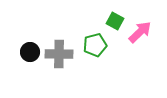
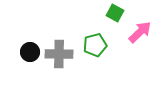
green square: moved 8 px up
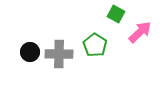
green square: moved 1 px right, 1 px down
green pentagon: rotated 25 degrees counterclockwise
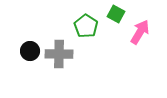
pink arrow: rotated 15 degrees counterclockwise
green pentagon: moved 9 px left, 19 px up
black circle: moved 1 px up
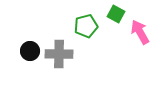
green pentagon: rotated 25 degrees clockwise
pink arrow: rotated 60 degrees counterclockwise
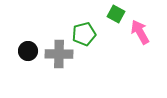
green pentagon: moved 2 px left, 8 px down
black circle: moved 2 px left
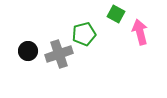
pink arrow: rotated 15 degrees clockwise
gray cross: rotated 20 degrees counterclockwise
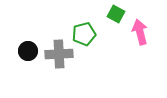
gray cross: rotated 16 degrees clockwise
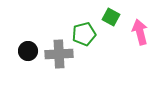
green square: moved 5 px left, 3 px down
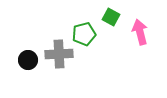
black circle: moved 9 px down
